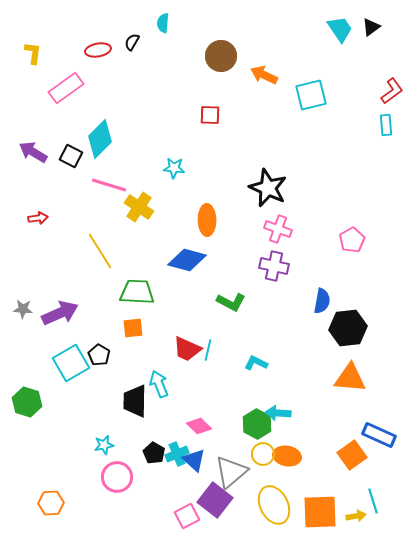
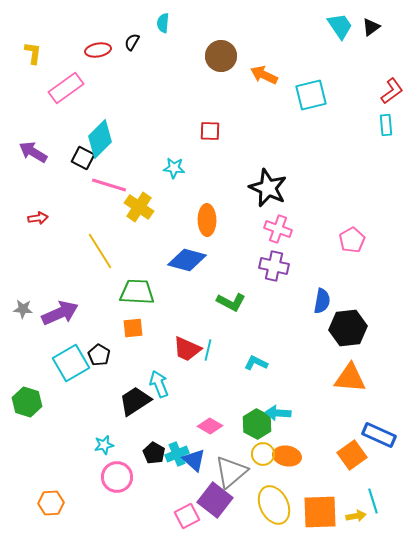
cyan trapezoid at (340, 29): moved 3 px up
red square at (210, 115): moved 16 px down
black square at (71, 156): moved 12 px right, 2 px down
black trapezoid at (135, 401): rotated 56 degrees clockwise
pink diamond at (199, 426): moved 11 px right; rotated 15 degrees counterclockwise
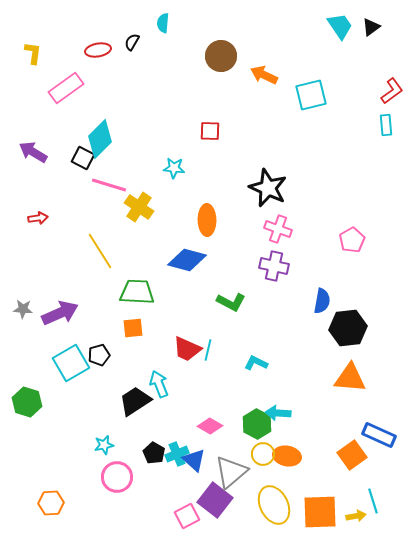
black pentagon at (99, 355): rotated 25 degrees clockwise
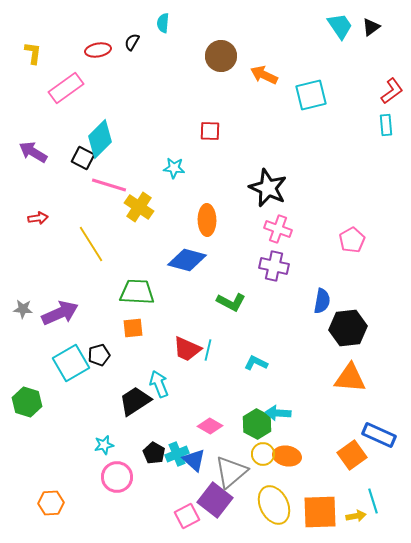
yellow line at (100, 251): moved 9 px left, 7 px up
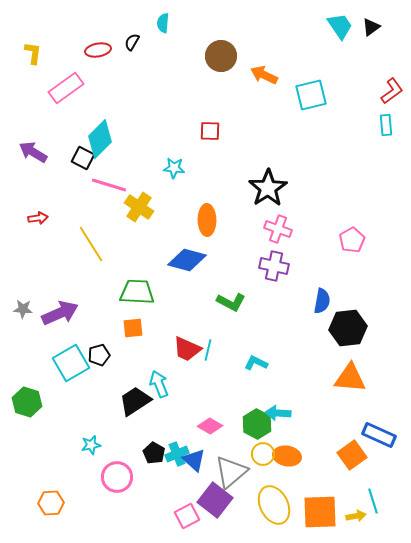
black star at (268, 188): rotated 15 degrees clockwise
cyan star at (104, 445): moved 13 px left
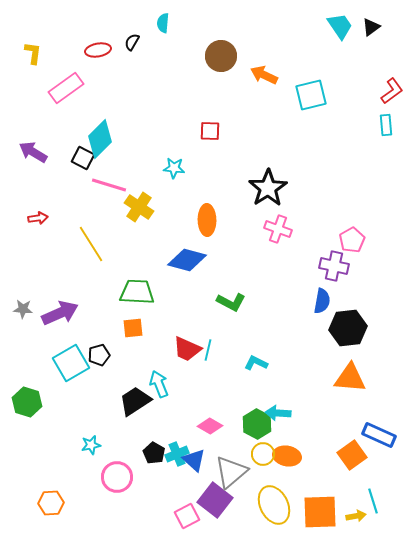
purple cross at (274, 266): moved 60 px right
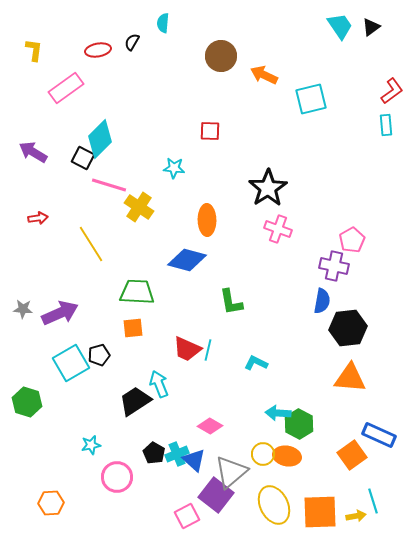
yellow L-shape at (33, 53): moved 1 px right, 3 px up
cyan square at (311, 95): moved 4 px down
green L-shape at (231, 302): rotated 52 degrees clockwise
green hexagon at (257, 424): moved 42 px right
purple square at (215, 500): moved 1 px right, 5 px up
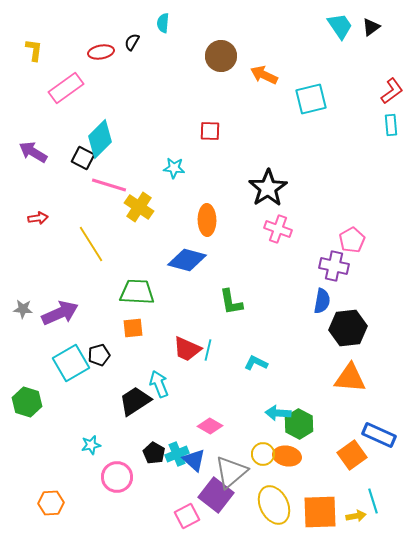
red ellipse at (98, 50): moved 3 px right, 2 px down
cyan rectangle at (386, 125): moved 5 px right
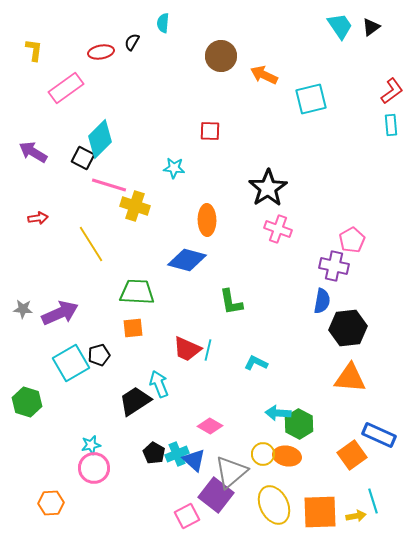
yellow cross at (139, 207): moved 4 px left, 1 px up; rotated 16 degrees counterclockwise
pink circle at (117, 477): moved 23 px left, 9 px up
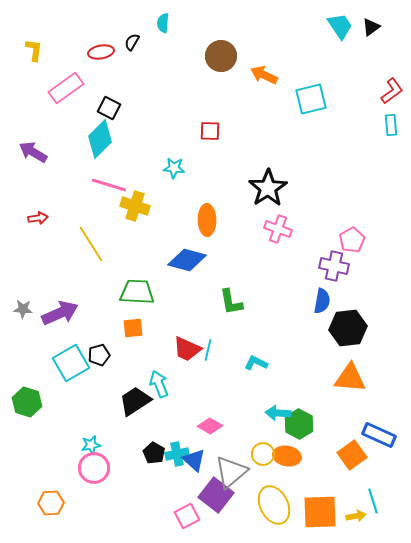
black square at (83, 158): moved 26 px right, 50 px up
cyan cross at (177, 454): rotated 10 degrees clockwise
